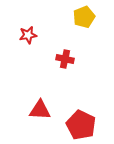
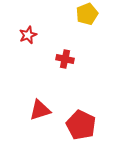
yellow pentagon: moved 3 px right, 3 px up
red star: rotated 12 degrees counterclockwise
red triangle: rotated 20 degrees counterclockwise
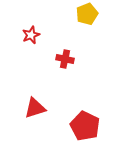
red star: moved 3 px right
red triangle: moved 5 px left, 2 px up
red pentagon: moved 4 px right, 1 px down
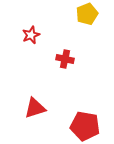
red pentagon: rotated 16 degrees counterclockwise
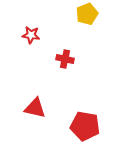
red star: rotated 30 degrees clockwise
red triangle: rotated 30 degrees clockwise
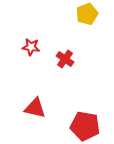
red star: moved 12 px down
red cross: rotated 24 degrees clockwise
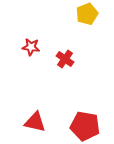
red triangle: moved 14 px down
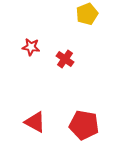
red triangle: rotated 15 degrees clockwise
red pentagon: moved 1 px left, 1 px up
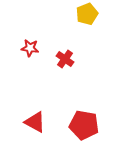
red star: moved 1 px left, 1 px down
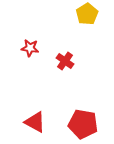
yellow pentagon: rotated 10 degrees counterclockwise
red cross: moved 2 px down
red pentagon: moved 1 px left, 1 px up
